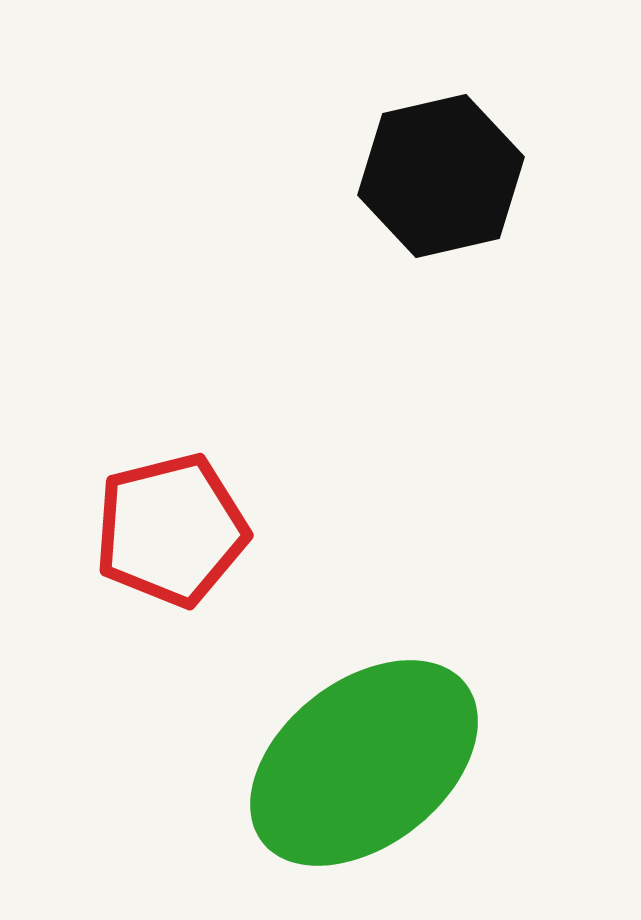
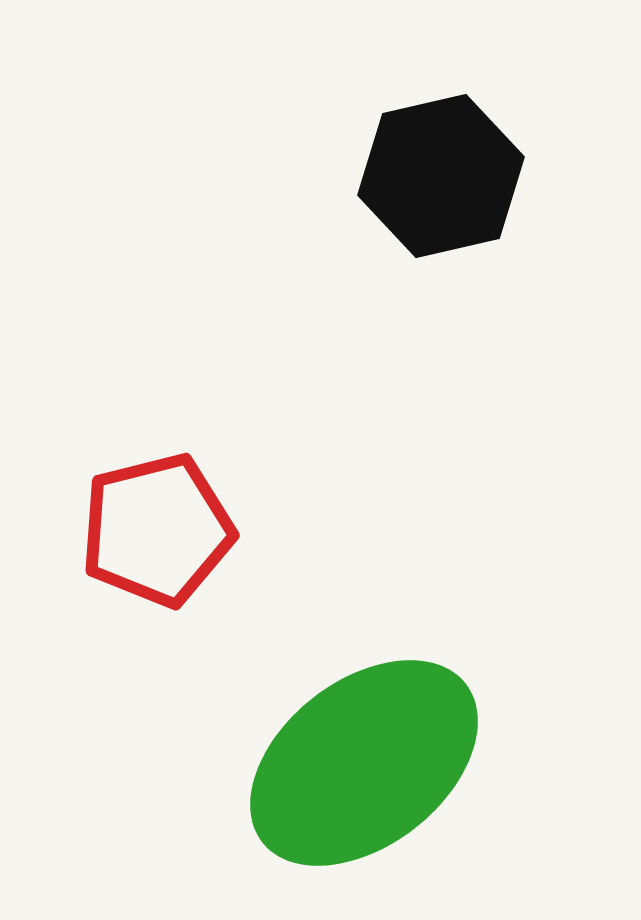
red pentagon: moved 14 px left
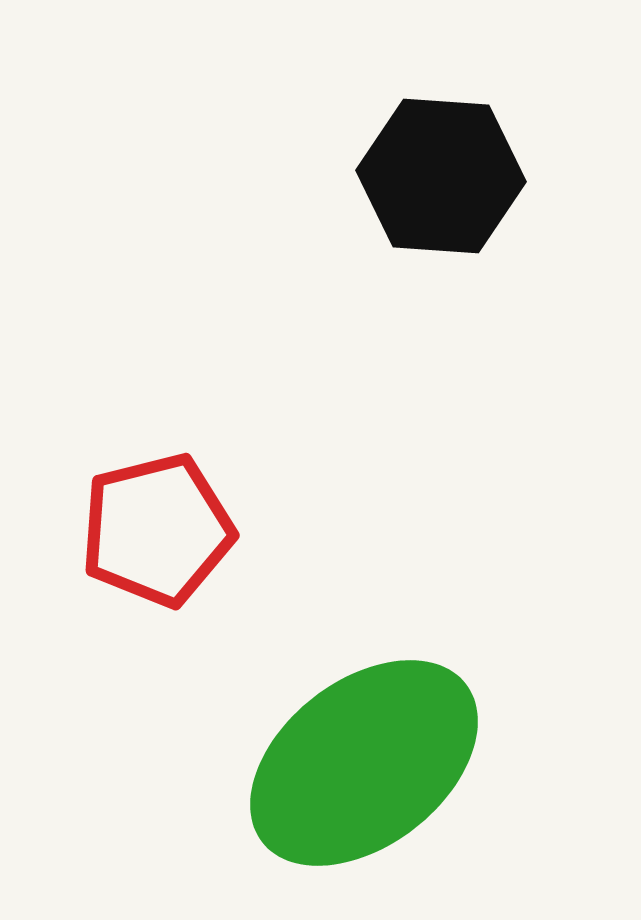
black hexagon: rotated 17 degrees clockwise
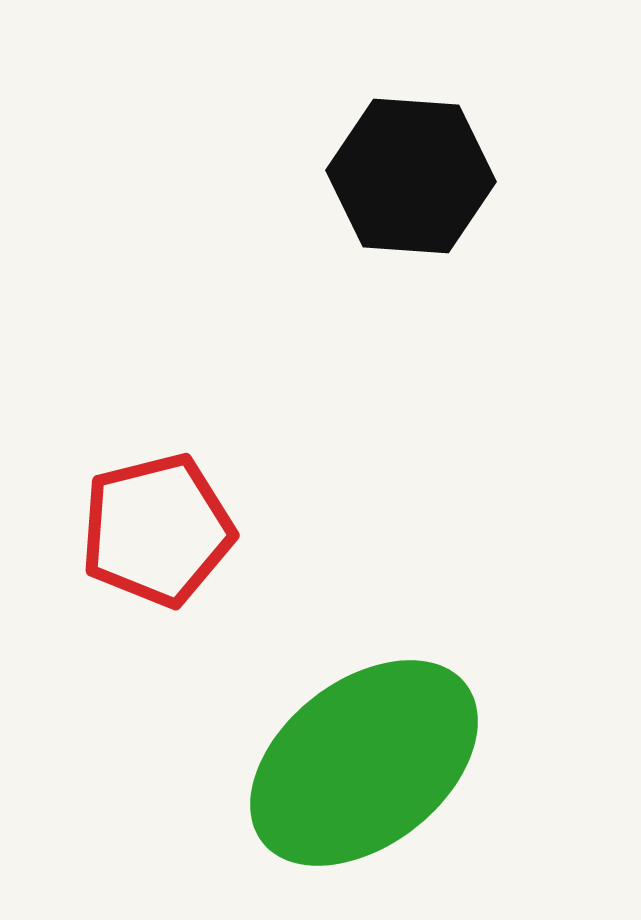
black hexagon: moved 30 px left
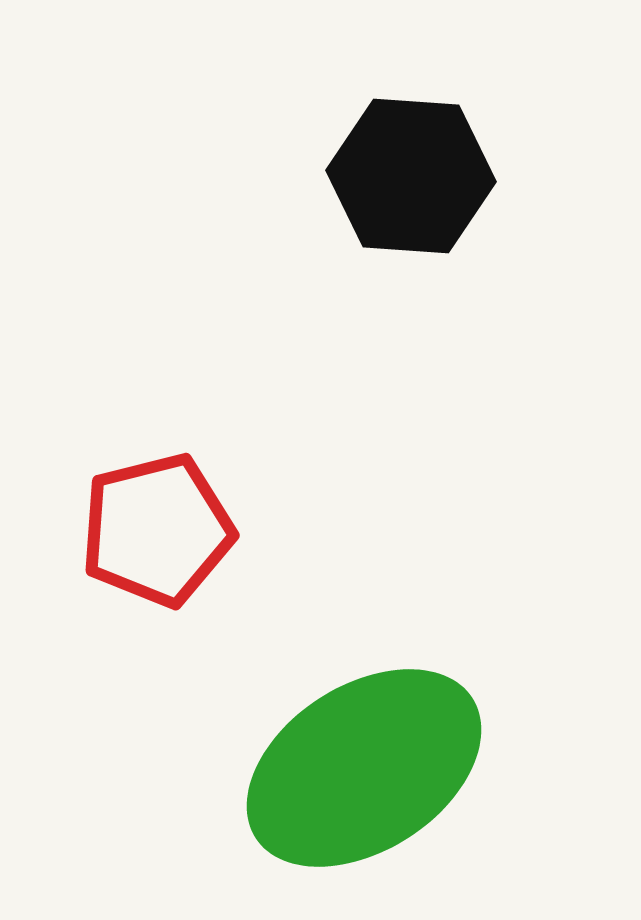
green ellipse: moved 5 px down; rotated 5 degrees clockwise
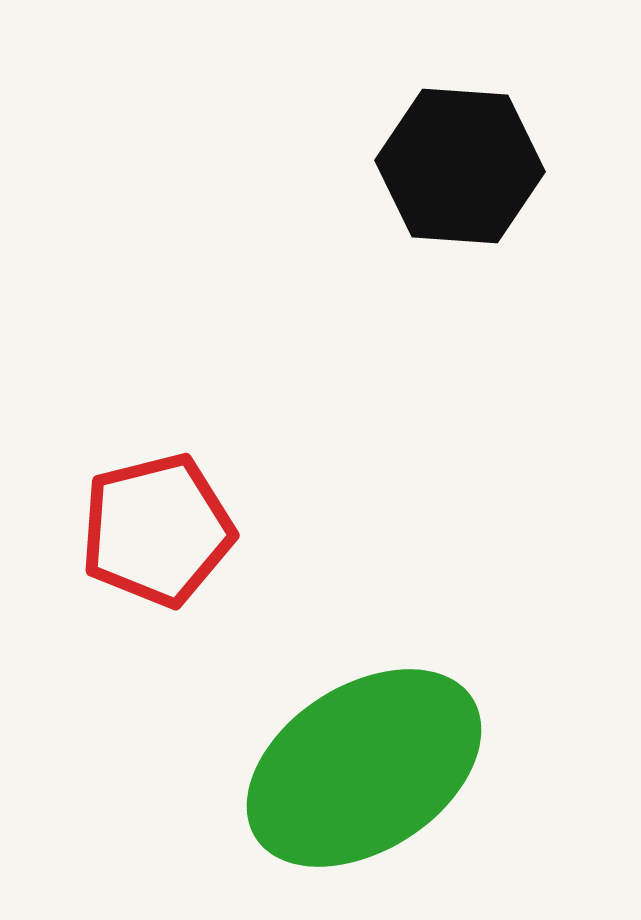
black hexagon: moved 49 px right, 10 px up
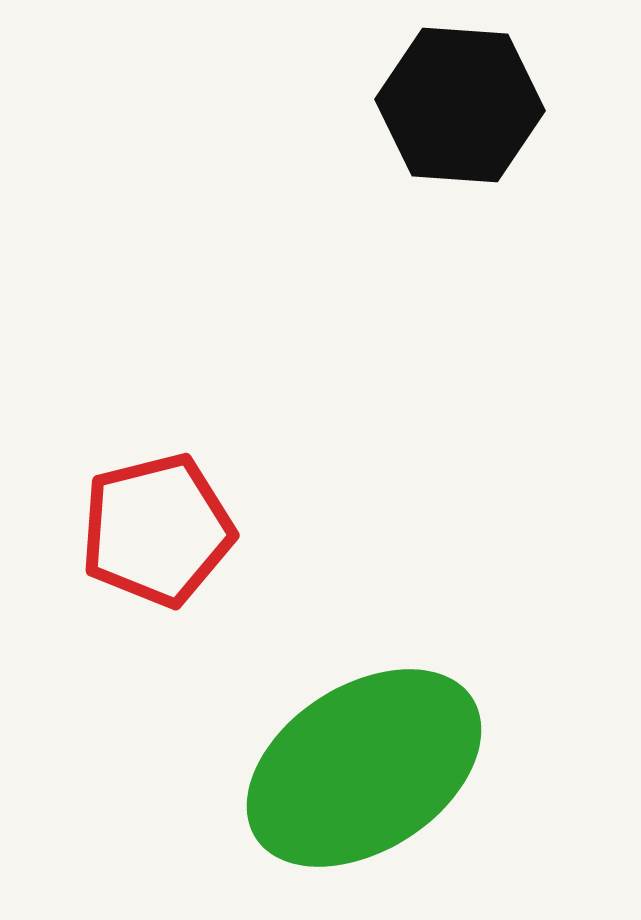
black hexagon: moved 61 px up
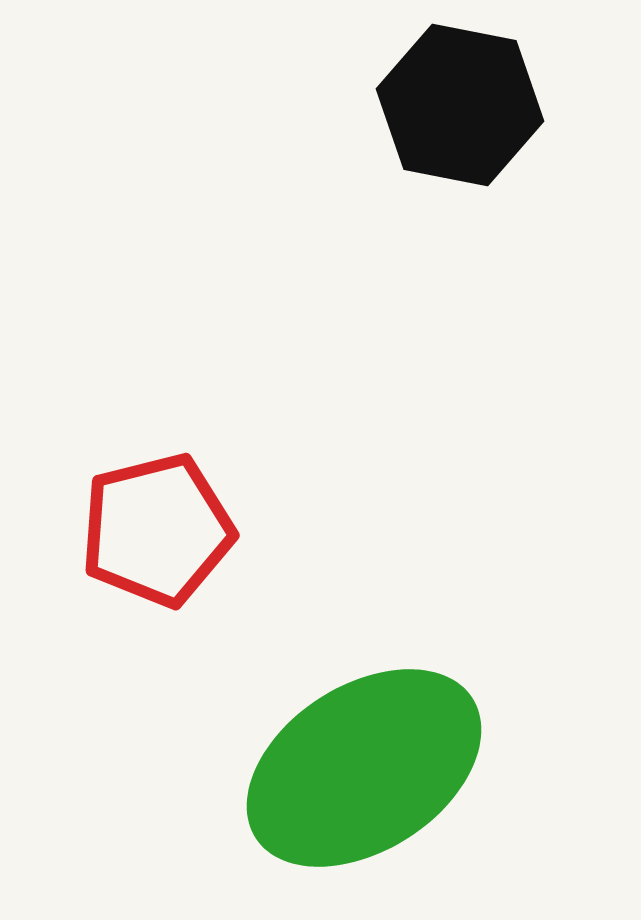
black hexagon: rotated 7 degrees clockwise
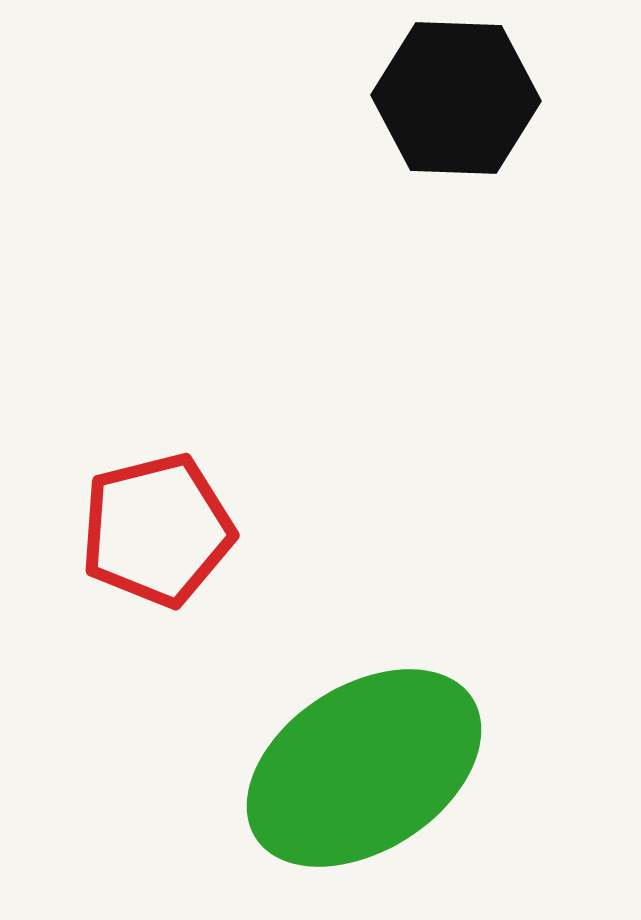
black hexagon: moved 4 px left, 7 px up; rotated 9 degrees counterclockwise
